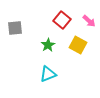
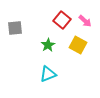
pink arrow: moved 4 px left
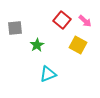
green star: moved 11 px left
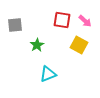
red square: rotated 30 degrees counterclockwise
gray square: moved 3 px up
yellow square: moved 1 px right
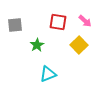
red square: moved 4 px left, 2 px down
yellow square: rotated 18 degrees clockwise
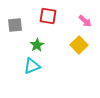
red square: moved 10 px left, 6 px up
cyan triangle: moved 16 px left, 8 px up
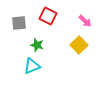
red square: rotated 18 degrees clockwise
gray square: moved 4 px right, 2 px up
green star: rotated 24 degrees counterclockwise
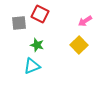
red square: moved 8 px left, 2 px up
pink arrow: rotated 104 degrees clockwise
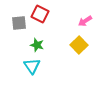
cyan triangle: rotated 42 degrees counterclockwise
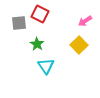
green star: moved 1 px up; rotated 16 degrees clockwise
cyan triangle: moved 14 px right
